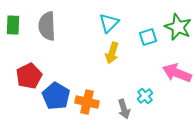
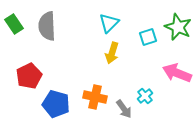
green rectangle: moved 1 px right, 1 px up; rotated 36 degrees counterclockwise
blue pentagon: moved 8 px down; rotated 16 degrees counterclockwise
orange cross: moved 8 px right, 5 px up
gray arrow: rotated 18 degrees counterclockwise
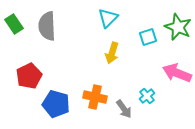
cyan triangle: moved 1 px left, 5 px up
cyan cross: moved 2 px right
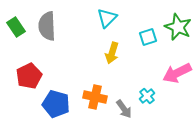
cyan triangle: moved 1 px left
green rectangle: moved 2 px right, 3 px down
pink arrow: rotated 48 degrees counterclockwise
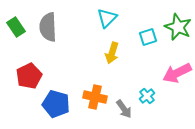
gray semicircle: moved 1 px right, 1 px down
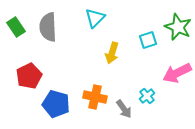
cyan triangle: moved 12 px left
cyan square: moved 3 px down
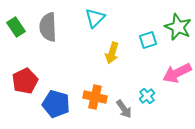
red pentagon: moved 4 px left, 5 px down
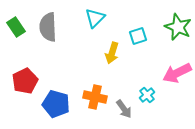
cyan square: moved 10 px left, 4 px up
cyan cross: moved 1 px up
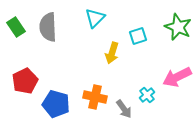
pink arrow: moved 4 px down
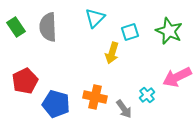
green star: moved 9 px left, 4 px down
cyan square: moved 8 px left, 4 px up
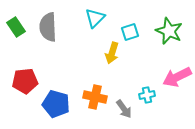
red pentagon: rotated 20 degrees clockwise
cyan cross: rotated 28 degrees clockwise
